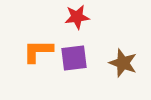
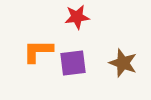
purple square: moved 1 px left, 5 px down
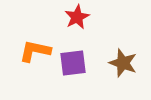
red star: rotated 20 degrees counterclockwise
orange L-shape: moved 3 px left; rotated 12 degrees clockwise
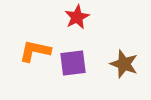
brown star: moved 1 px right, 1 px down
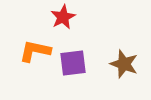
red star: moved 14 px left
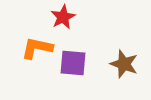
orange L-shape: moved 2 px right, 3 px up
purple square: rotated 12 degrees clockwise
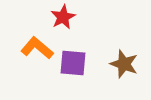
orange L-shape: rotated 28 degrees clockwise
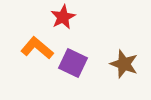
purple square: rotated 20 degrees clockwise
